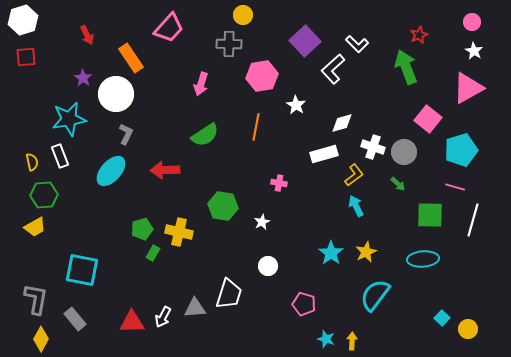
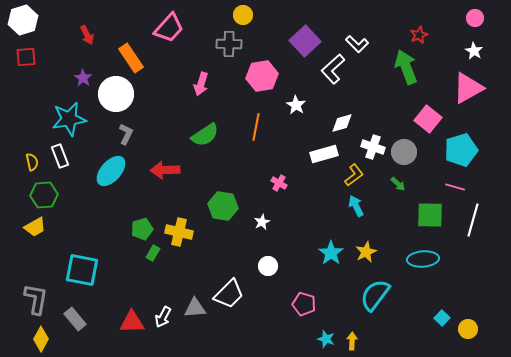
pink circle at (472, 22): moved 3 px right, 4 px up
pink cross at (279, 183): rotated 21 degrees clockwise
white trapezoid at (229, 294): rotated 28 degrees clockwise
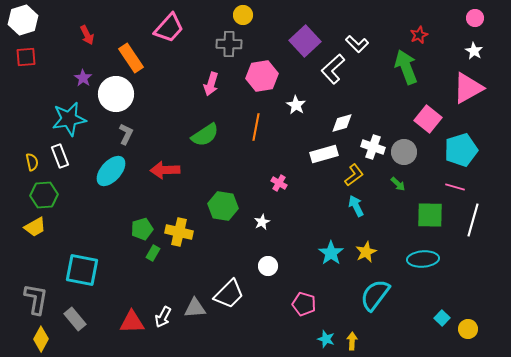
pink arrow at (201, 84): moved 10 px right
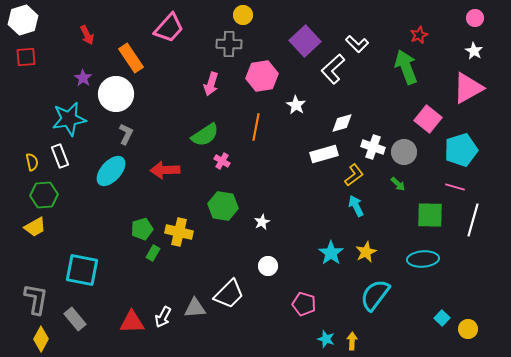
pink cross at (279, 183): moved 57 px left, 22 px up
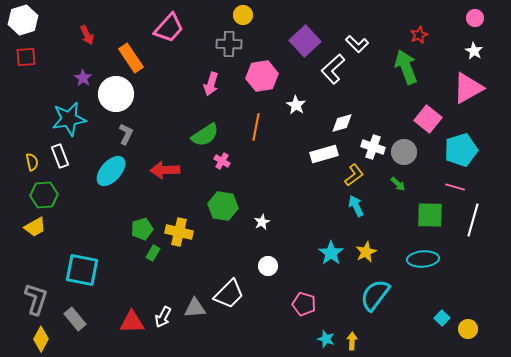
gray L-shape at (36, 299): rotated 8 degrees clockwise
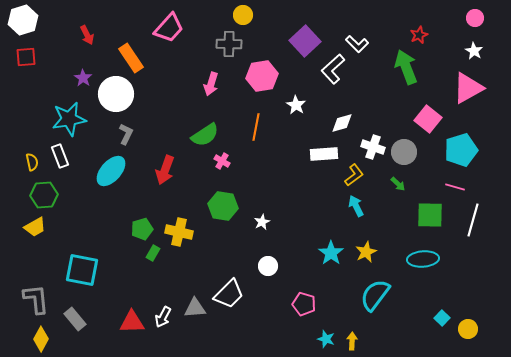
white rectangle at (324, 154): rotated 12 degrees clockwise
red arrow at (165, 170): rotated 68 degrees counterclockwise
gray L-shape at (36, 299): rotated 24 degrees counterclockwise
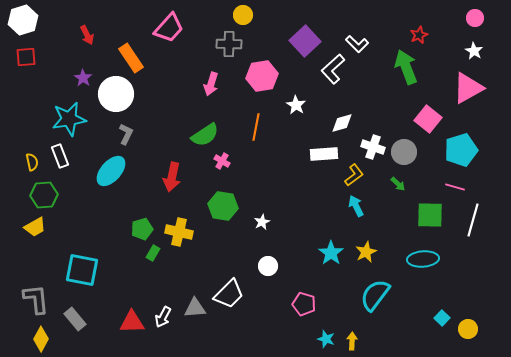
red arrow at (165, 170): moved 7 px right, 7 px down; rotated 8 degrees counterclockwise
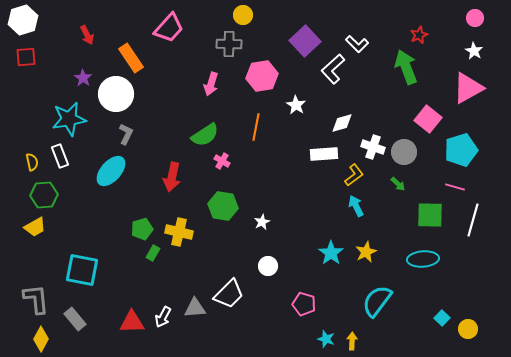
cyan semicircle at (375, 295): moved 2 px right, 6 px down
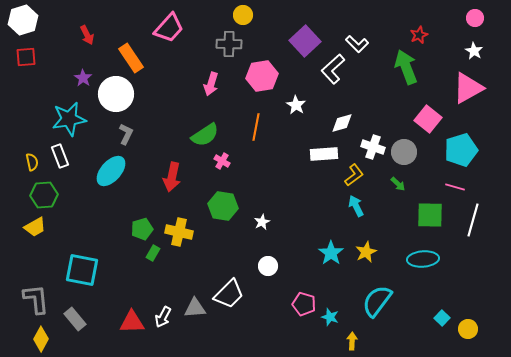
cyan star at (326, 339): moved 4 px right, 22 px up
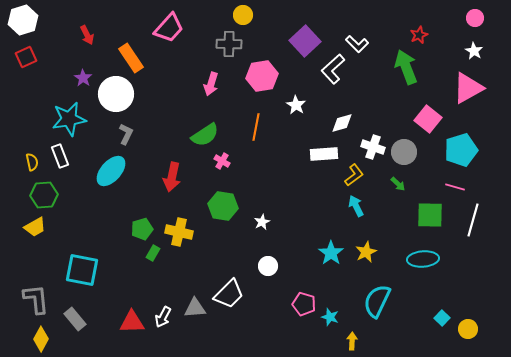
red square at (26, 57): rotated 20 degrees counterclockwise
cyan semicircle at (377, 301): rotated 12 degrees counterclockwise
